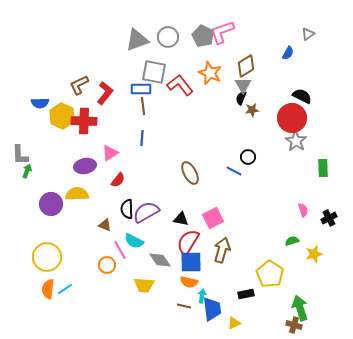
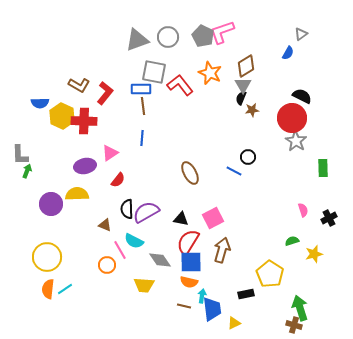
gray triangle at (308, 34): moved 7 px left
brown L-shape at (79, 85): rotated 125 degrees counterclockwise
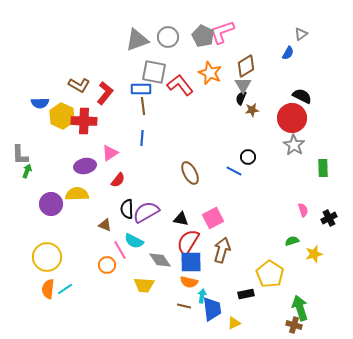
gray star at (296, 141): moved 2 px left, 4 px down
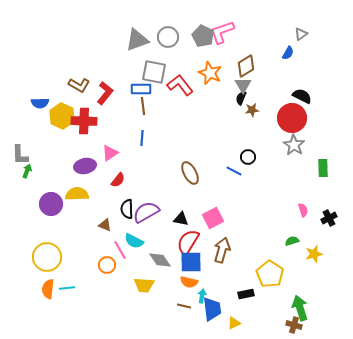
cyan line at (65, 289): moved 2 px right, 1 px up; rotated 28 degrees clockwise
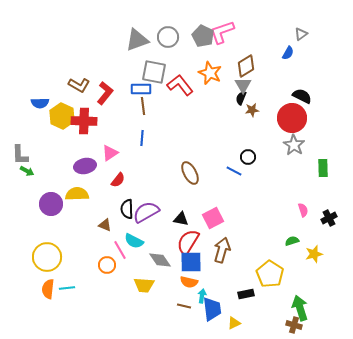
green arrow at (27, 171): rotated 96 degrees clockwise
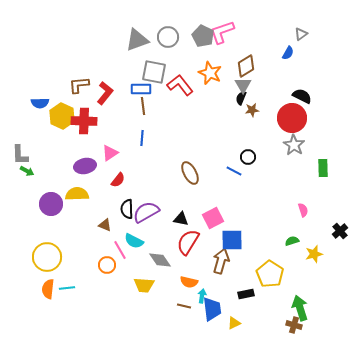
brown L-shape at (79, 85): rotated 145 degrees clockwise
black cross at (329, 218): moved 11 px right, 13 px down; rotated 14 degrees counterclockwise
brown arrow at (222, 250): moved 1 px left, 11 px down
blue square at (191, 262): moved 41 px right, 22 px up
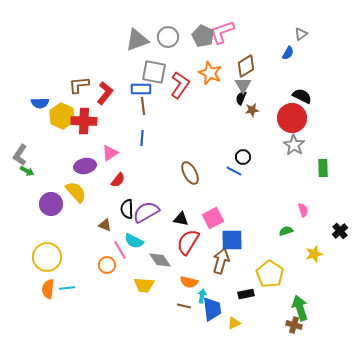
red L-shape at (180, 85): rotated 72 degrees clockwise
gray L-shape at (20, 155): rotated 35 degrees clockwise
black circle at (248, 157): moved 5 px left
yellow semicircle at (77, 194): moved 1 px left, 2 px up; rotated 50 degrees clockwise
green semicircle at (292, 241): moved 6 px left, 10 px up
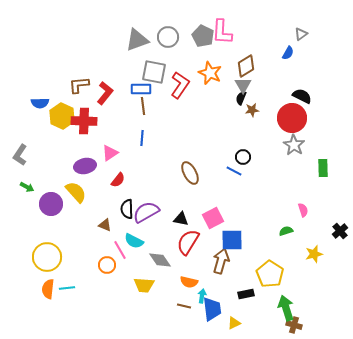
pink L-shape at (222, 32): rotated 68 degrees counterclockwise
green arrow at (27, 171): moved 16 px down
green arrow at (300, 308): moved 14 px left
